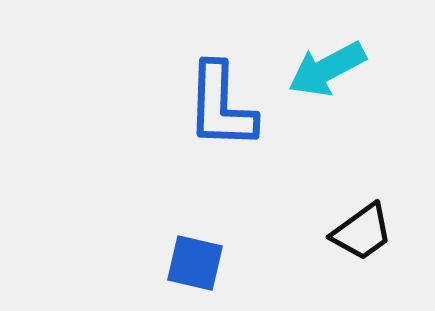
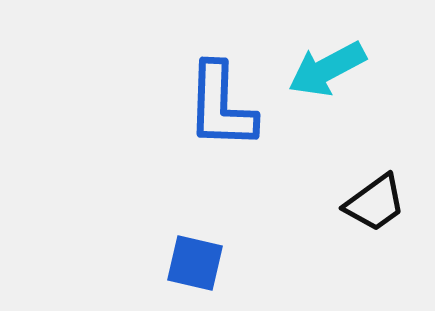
black trapezoid: moved 13 px right, 29 px up
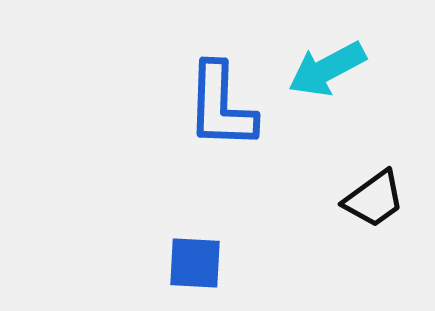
black trapezoid: moved 1 px left, 4 px up
blue square: rotated 10 degrees counterclockwise
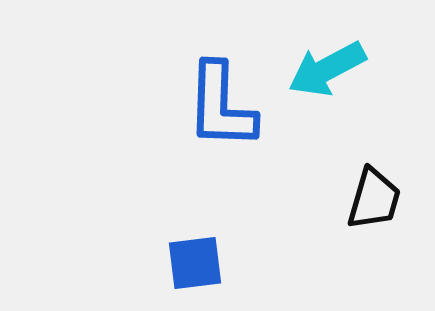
black trapezoid: rotated 38 degrees counterclockwise
blue square: rotated 10 degrees counterclockwise
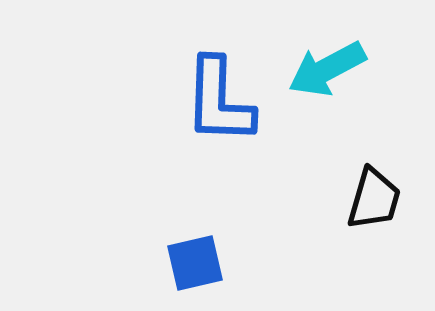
blue L-shape: moved 2 px left, 5 px up
blue square: rotated 6 degrees counterclockwise
